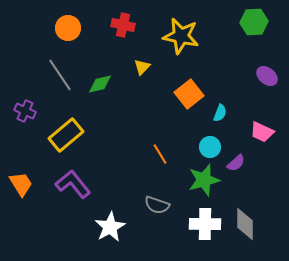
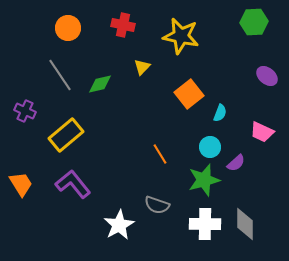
white star: moved 9 px right, 2 px up
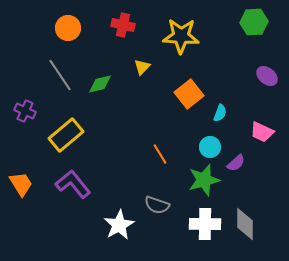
yellow star: rotated 9 degrees counterclockwise
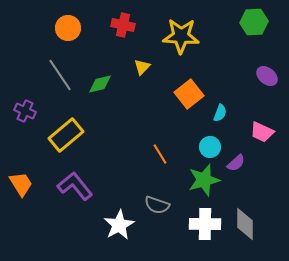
purple L-shape: moved 2 px right, 2 px down
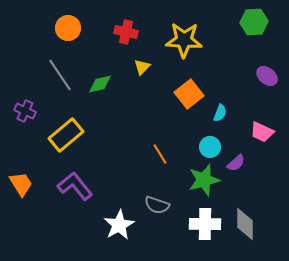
red cross: moved 3 px right, 7 px down
yellow star: moved 3 px right, 4 px down
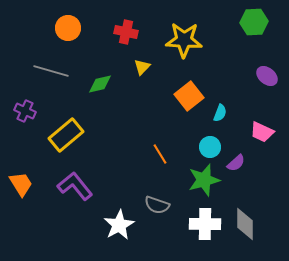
gray line: moved 9 px left, 4 px up; rotated 40 degrees counterclockwise
orange square: moved 2 px down
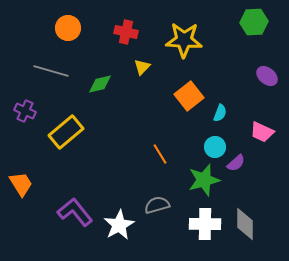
yellow rectangle: moved 3 px up
cyan circle: moved 5 px right
purple L-shape: moved 26 px down
gray semicircle: rotated 145 degrees clockwise
